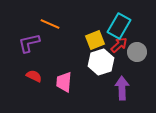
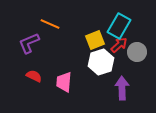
purple L-shape: rotated 10 degrees counterclockwise
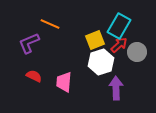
purple arrow: moved 6 px left
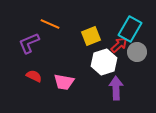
cyan rectangle: moved 11 px right, 3 px down
yellow square: moved 4 px left, 4 px up
white hexagon: moved 3 px right
pink trapezoid: rotated 85 degrees counterclockwise
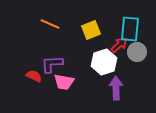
cyan rectangle: rotated 25 degrees counterclockwise
yellow square: moved 6 px up
purple L-shape: moved 23 px right, 21 px down; rotated 20 degrees clockwise
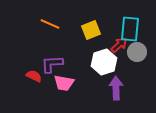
pink trapezoid: moved 1 px down
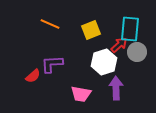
red semicircle: moved 1 px left; rotated 112 degrees clockwise
pink trapezoid: moved 17 px right, 11 px down
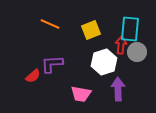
red arrow: moved 2 px right; rotated 42 degrees counterclockwise
purple arrow: moved 2 px right, 1 px down
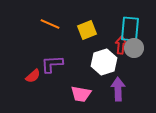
yellow square: moved 4 px left
gray circle: moved 3 px left, 4 px up
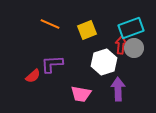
cyan rectangle: moved 1 px right, 1 px up; rotated 65 degrees clockwise
